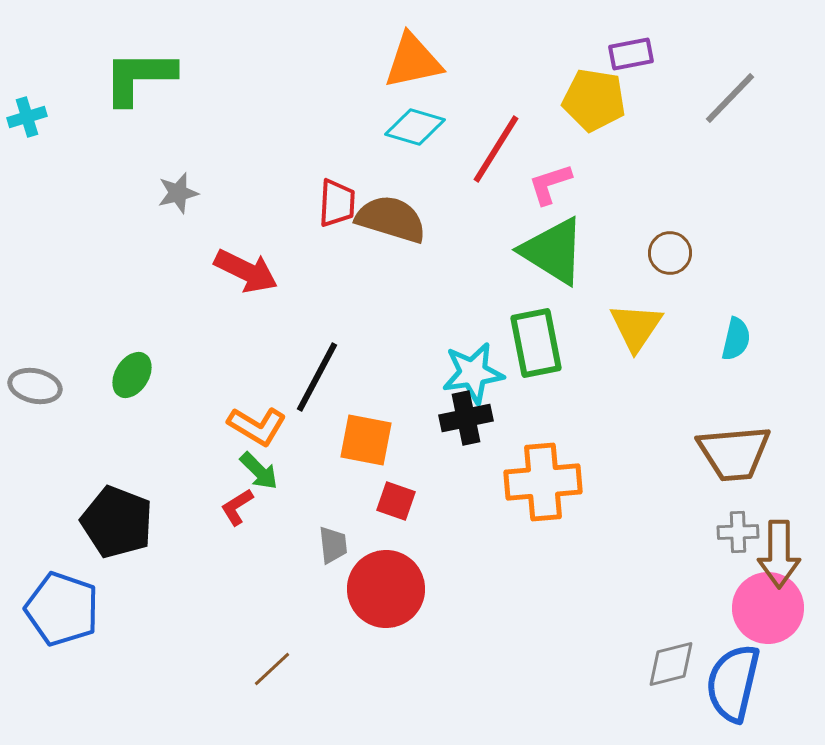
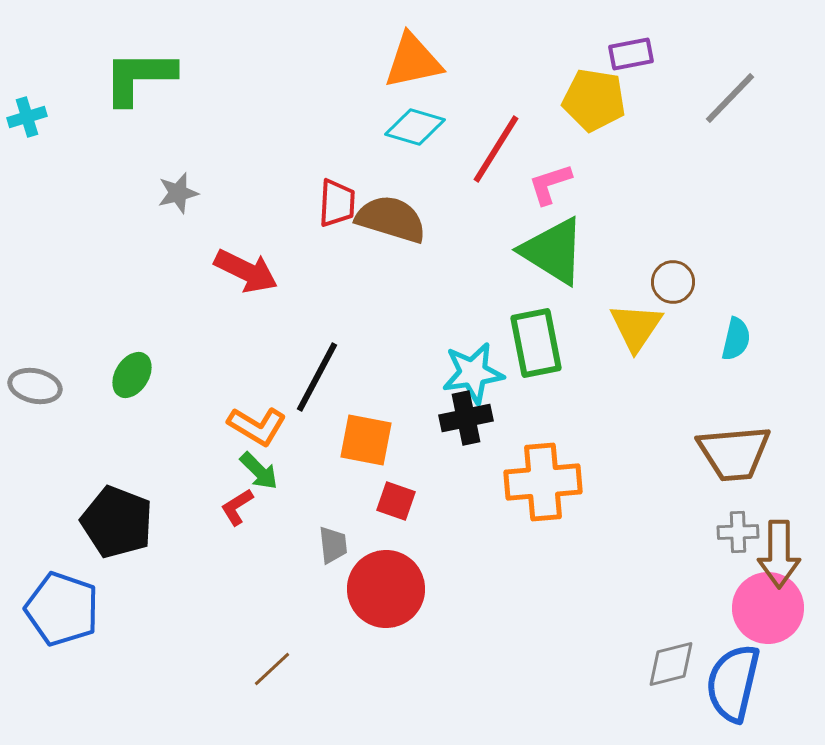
brown circle: moved 3 px right, 29 px down
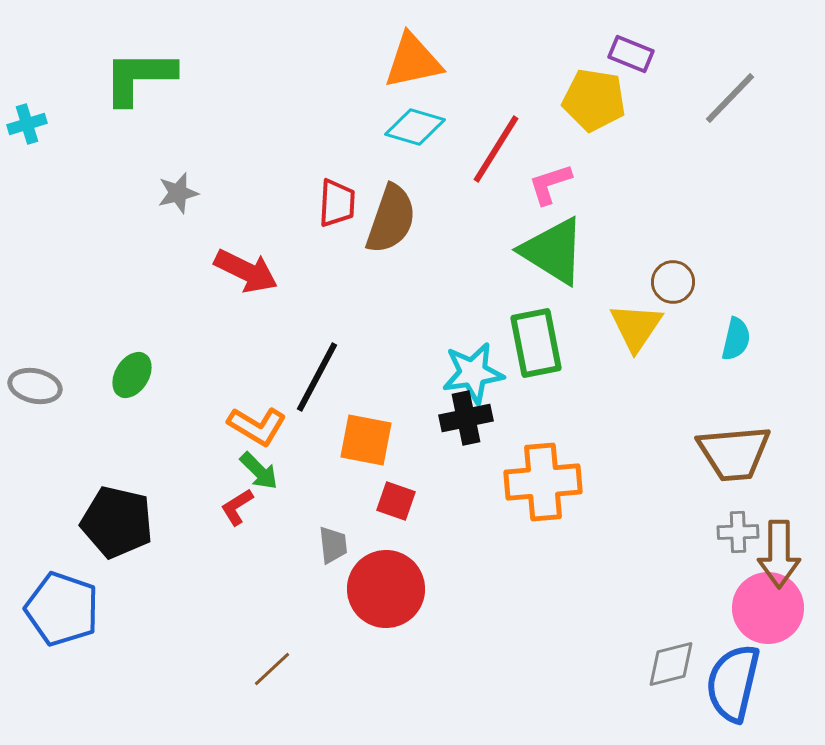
purple rectangle: rotated 33 degrees clockwise
cyan cross: moved 7 px down
brown semicircle: rotated 92 degrees clockwise
black pentagon: rotated 8 degrees counterclockwise
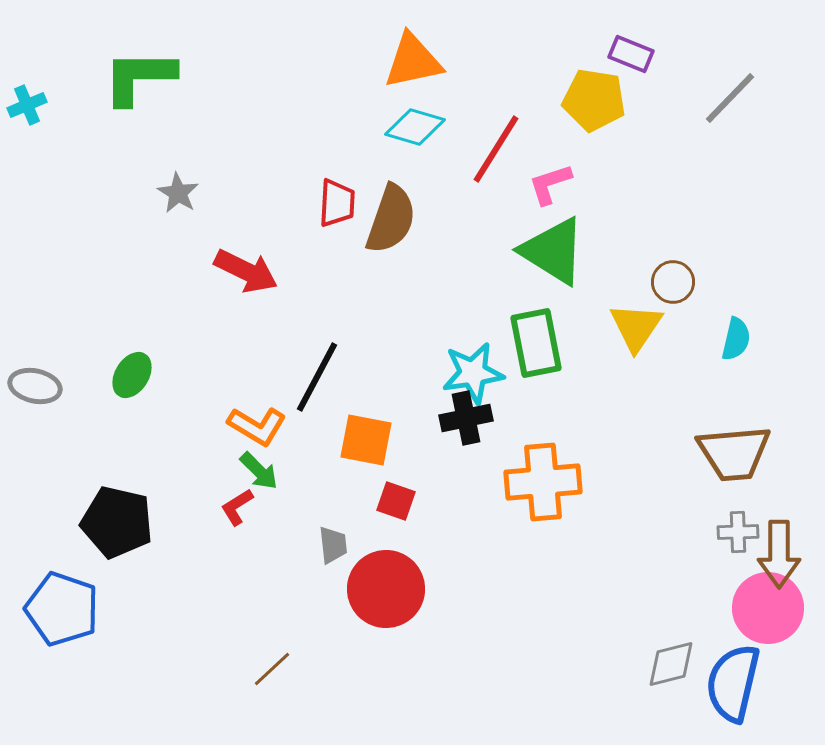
cyan cross: moved 19 px up; rotated 6 degrees counterclockwise
gray star: rotated 27 degrees counterclockwise
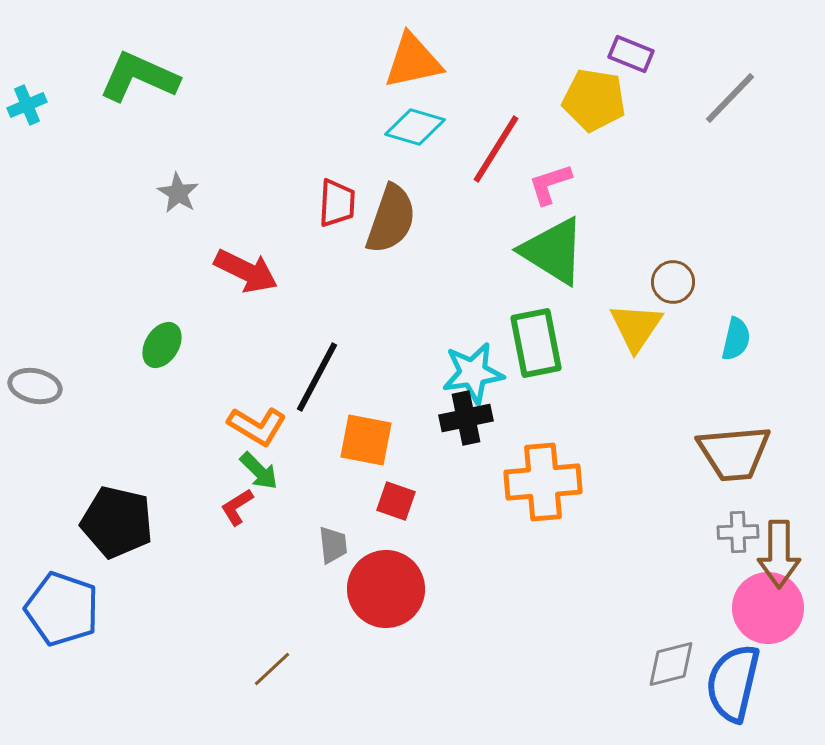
green L-shape: rotated 24 degrees clockwise
green ellipse: moved 30 px right, 30 px up
